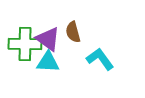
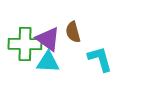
cyan L-shape: rotated 20 degrees clockwise
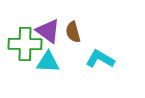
purple triangle: moved 8 px up
cyan L-shape: rotated 44 degrees counterclockwise
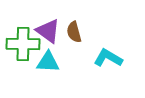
brown semicircle: moved 1 px right
green cross: moved 2 px left
cyan L-shape: moved 8 px right, 1 px up
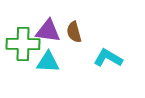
purple triangle: rotated 28 degrees counterclockwise
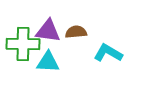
brown semicircle: moved 2 px right; rotated 100 degrees clockwise
cyan L-shape: moved 5 px up
